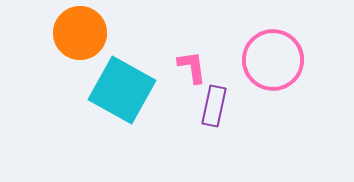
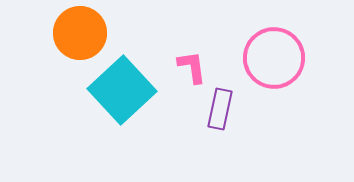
pink circle: moved 1 px right, 2 px up
cyan square: rotated 18 degrees clockwise
purple rectangle: moved 6 px right, 3 px down
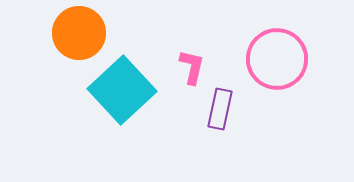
orange circle: moved 1 px left
pink circle: moved 3 px right, 1 px down
pink L-shape: rotated 21 degrees clockwise
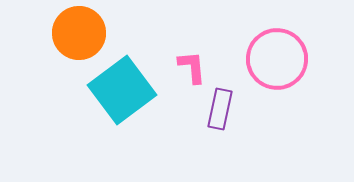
pink L-shape: rotated 18 degrees counterclockwise
cyan square: rotated 6 degrees clockwise
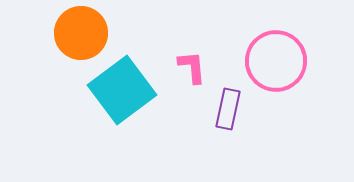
orange circle: moved 2 px right
pink circle: moved 1 px left, 2 px down
purple rectangle: moved 8 px right
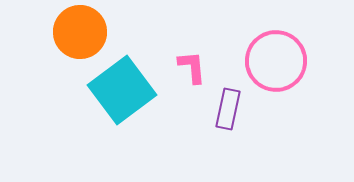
orange circle: moved 1 px left, 1 px up
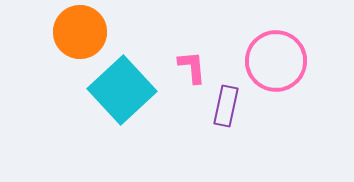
cyan square: rotated 6 degrees counterclockwise
purple rectangle: moved 2 px left, 3 px up
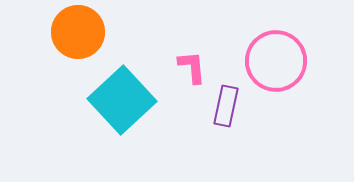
orange circle: moved 2 px left
cyan square: moved 10 px down
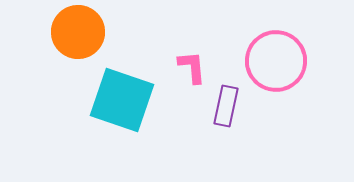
cyan square: rotated 28 degrees counterclockwise
